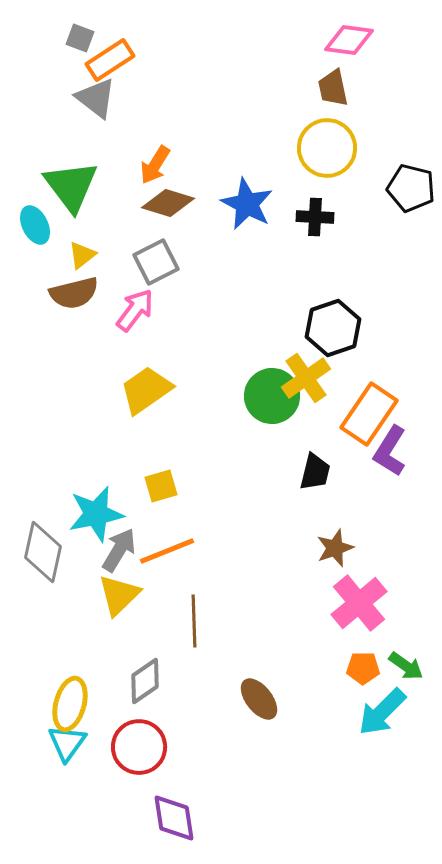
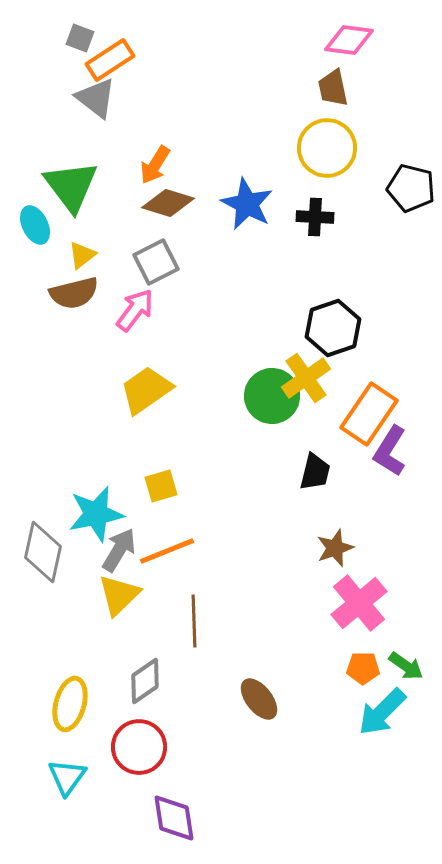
cyan triangle at (67, 743): moved 34 px down
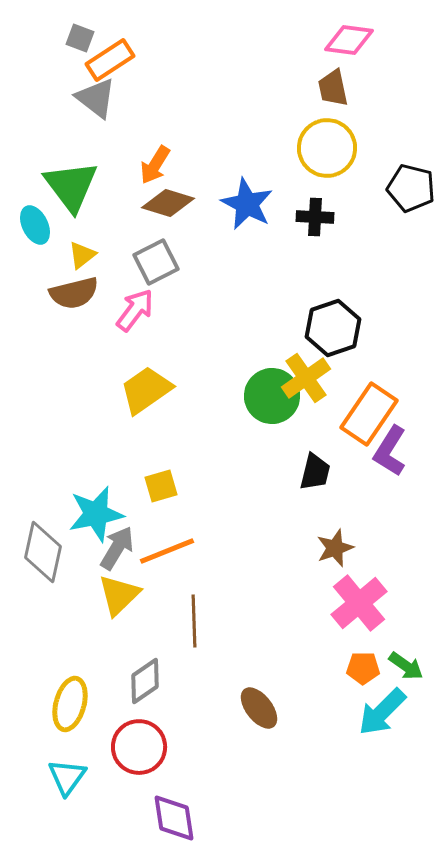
gray arrow at (119, 550): moved 2 px left, 2 px up
brown ellipse at (259, 699): moved 9 px down
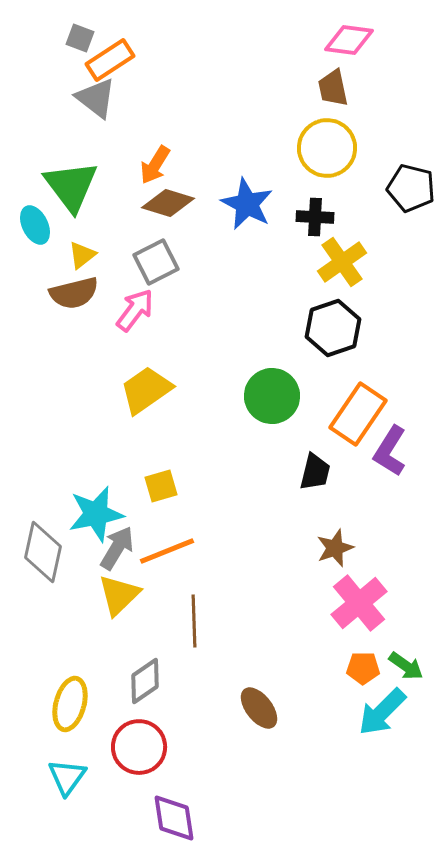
yellow cross at (306, 378): moved 36 px right, 116 px up
orange rectangle at (369, 414): moved 11 px left
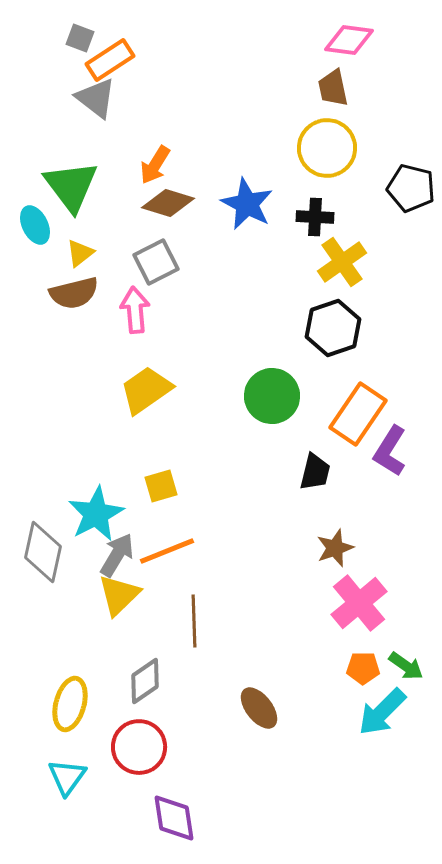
yellow triangle at (82, 255): moved 2 px left, 2 px up
pink arrow at (135, 310): rotated 42 degrees counterclockwise
cyan star at (96, 514): rotated 16 degrees counterclockwise
gray arrow at (117, 548): moved 7 px down
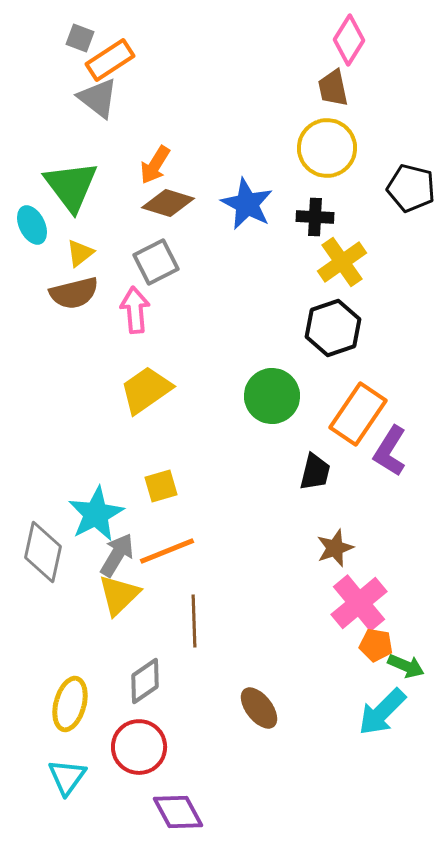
pink diamond at (349, 40): rotated 66 degrees counterclockwise
gray triangle at (96, 98): moved 2 px right
cyan ellipse at (35, 225): moved 3 px left
green arrow at (406, 666): rotated 12 degrees counterclockwise
orange pentagon at (363, 668): moved 13 px right, 23 px up; rotated 8 degrees clockwise
purple diamond at (174, 818): moved 4 px right, 6 px up; rotated 20 degrees counterclockwise
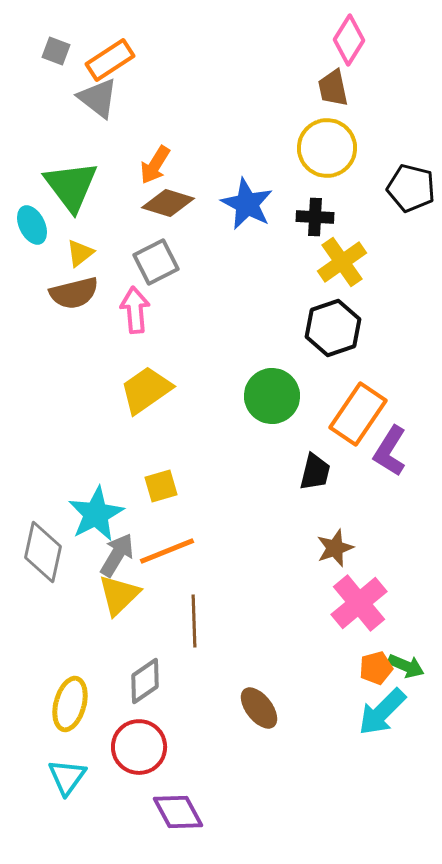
gray square at (80, 38): moved 24 px left, 13 px down
orange pentagon at (376, 645): moved 23 px down; rotated 24 degrees counterclockwise
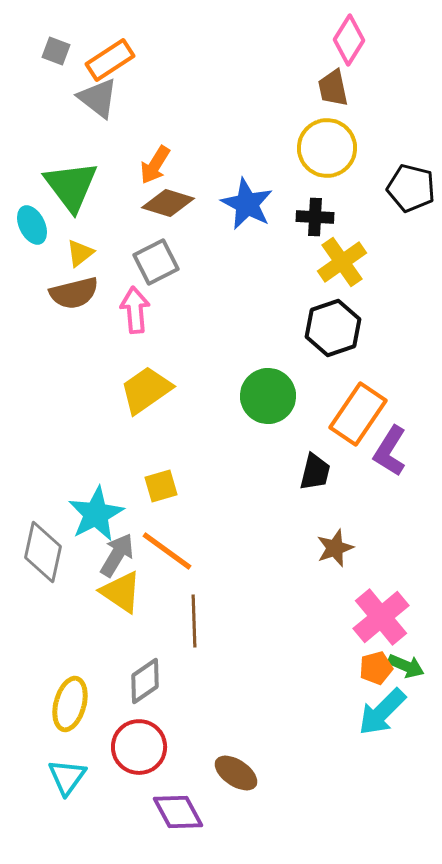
green circle at (272, 396): moved 4 px left
orange line at (167, 551): rotated 58 degrees clockwise
yellow triangle at (119, 595): moved 2 px right, 3 px up; rotated 42 degrees counterclockwise
pink cross at (359, 603): moved 22 px right, 14 px down
brown ellipse at (259, 708): moved 23 px left, 65 px down; rotated 18 degrees counterclockwise
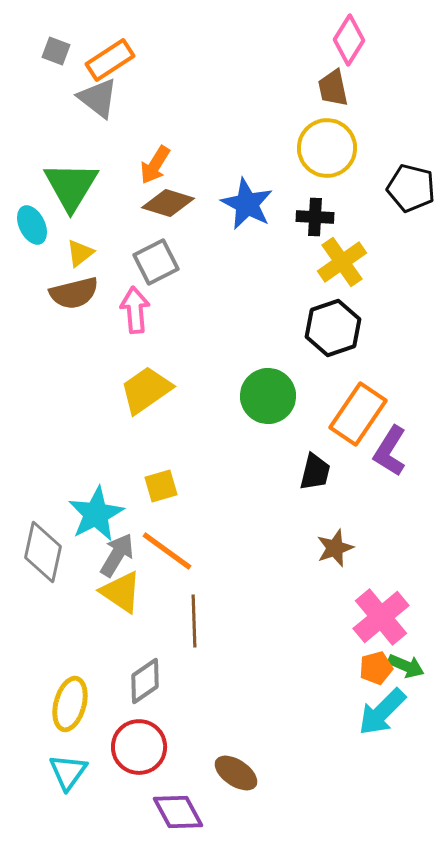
green triangle at (71, 186): rotated 8 degrees clockwise
cyan triangle at (67, 777): moved 1 px right, 5 px up
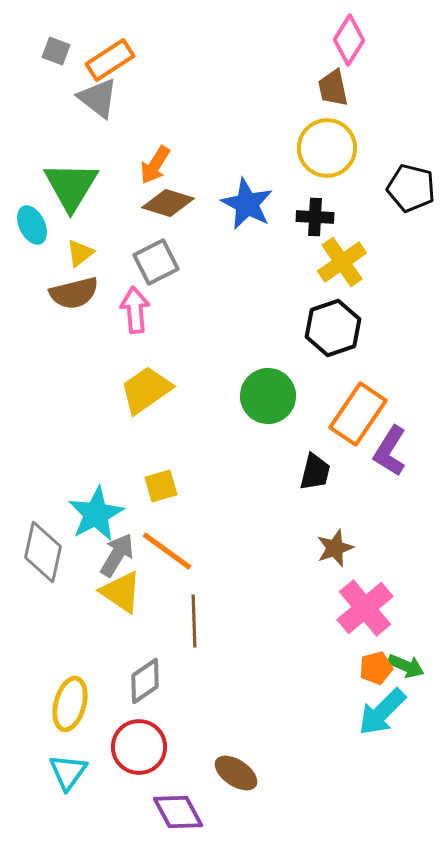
pink cross at (381, 617): moved 16 px left, 9 px up
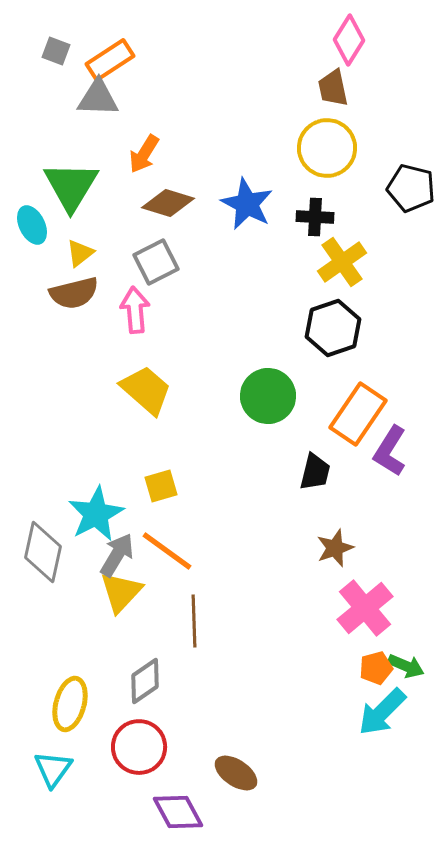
gray triangle at (98, 98): rotated 36 degrees counterclockwise
orange arrow at (155, 165): moved 11 px left, 11 px up
yellow trapezoid at (146, 390): rotated 76 degrees clockwise
yellow triangle at (121, 592): rotated 39 degrees clockwise
cyan triangle at (68, 772): moved 15 px left, 3 px up
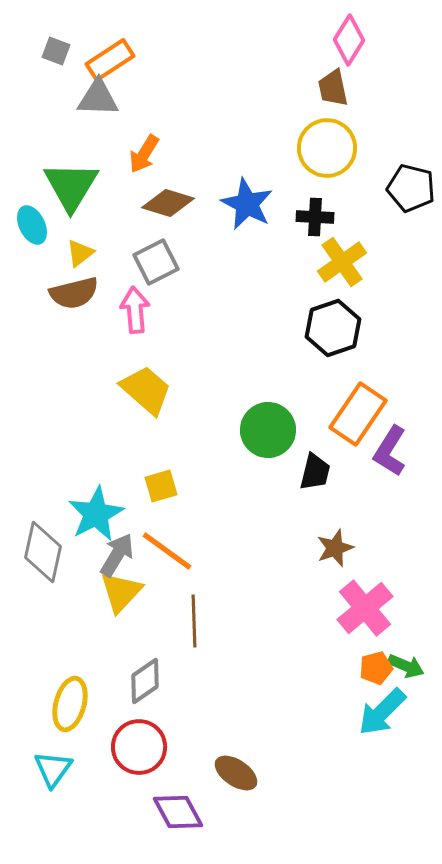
green circle at (268, 396): moved 34 px down
